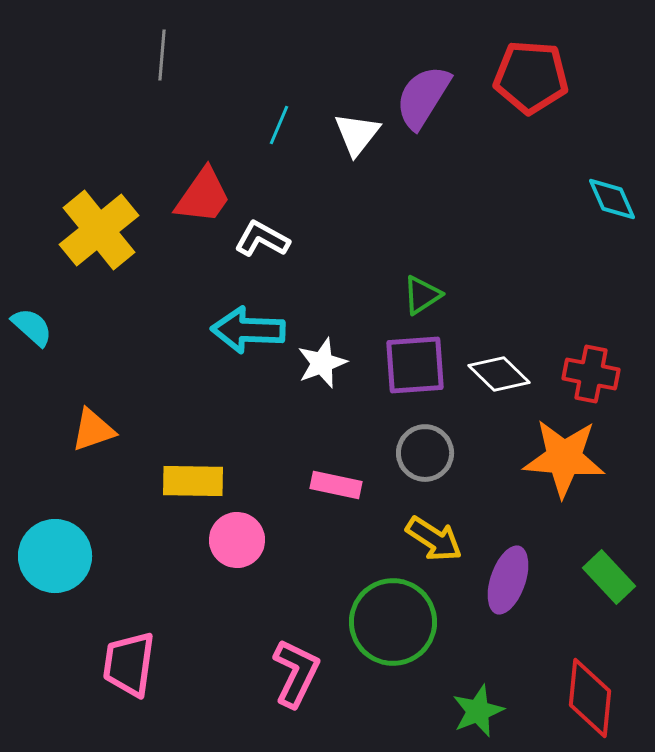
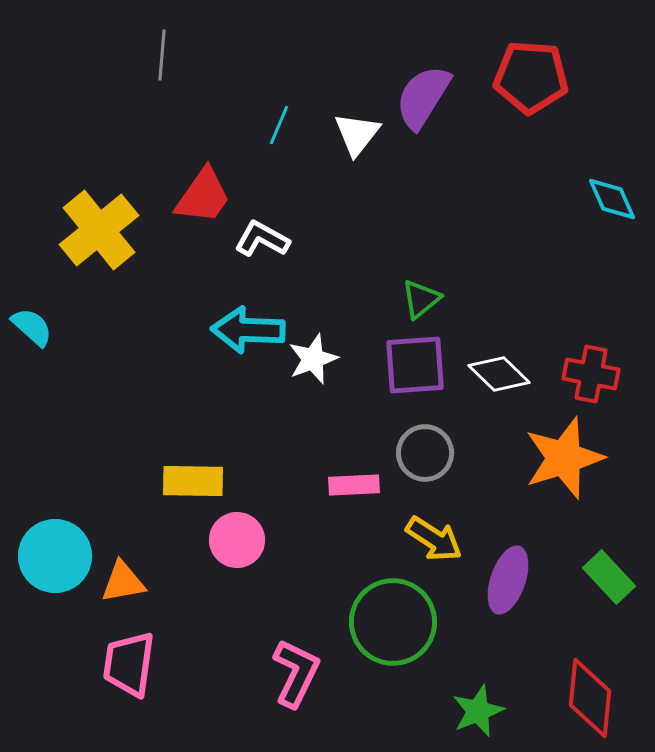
green triangle: moved 1 px left, 4 px down; rotated 6 degrees counterclockwise
white star: moved 9 px left, 4 px up
orange triangle: moved 30 px right, 152 px down; rotated 9 degrees clockwise
orange star: rotated 22 degrees counterclockwise
pink rectangle: moved 18 px right; rotated 15 degrees counterclockwise
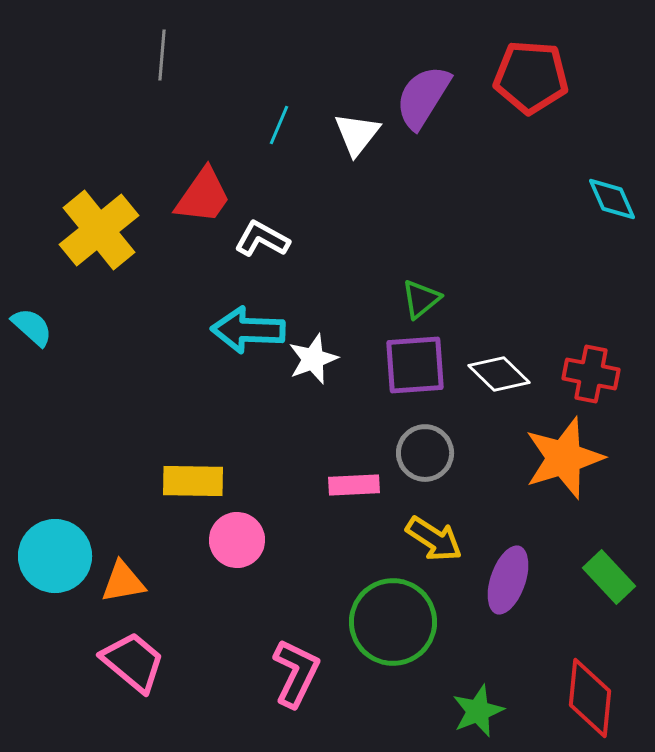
pink trapezoid: moved 4 px right, 2 px up; rotated 122 degrees clockwise
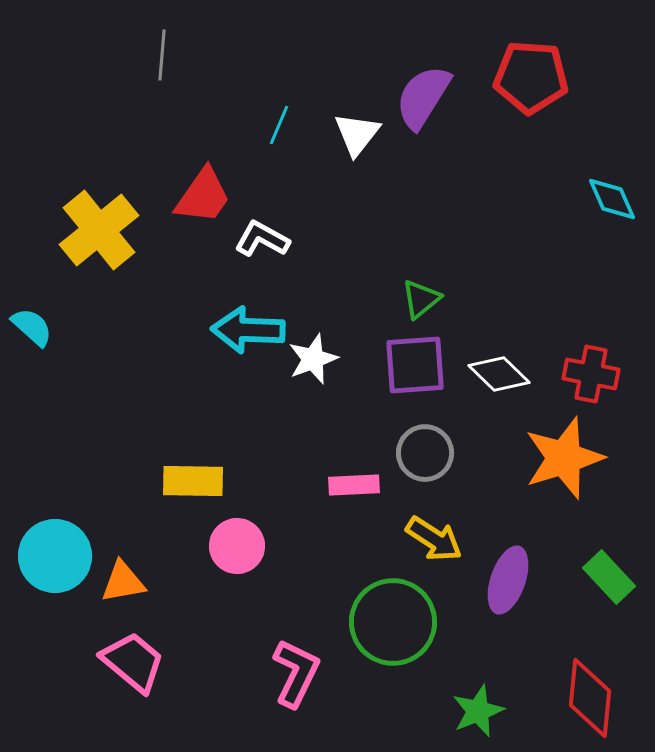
pink circle: moved 6 px down
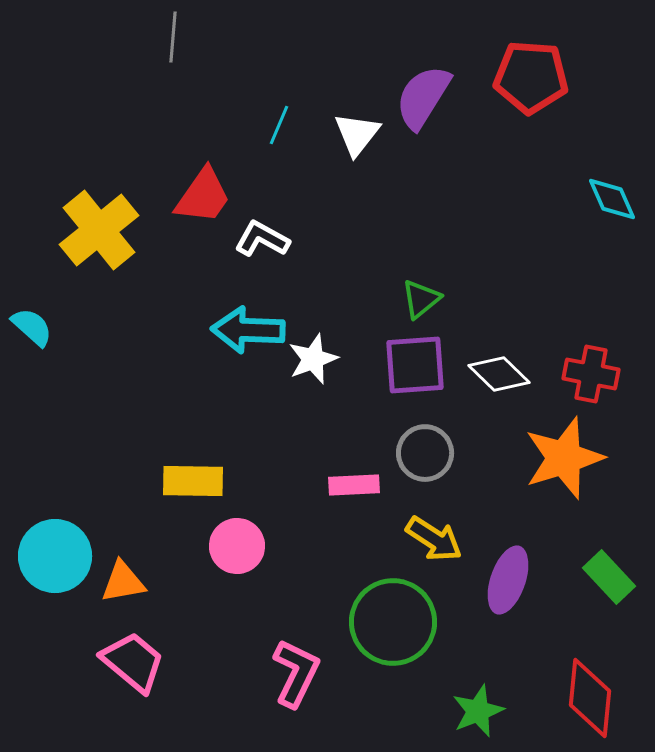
gray line: moved 11 px right, 18 px up
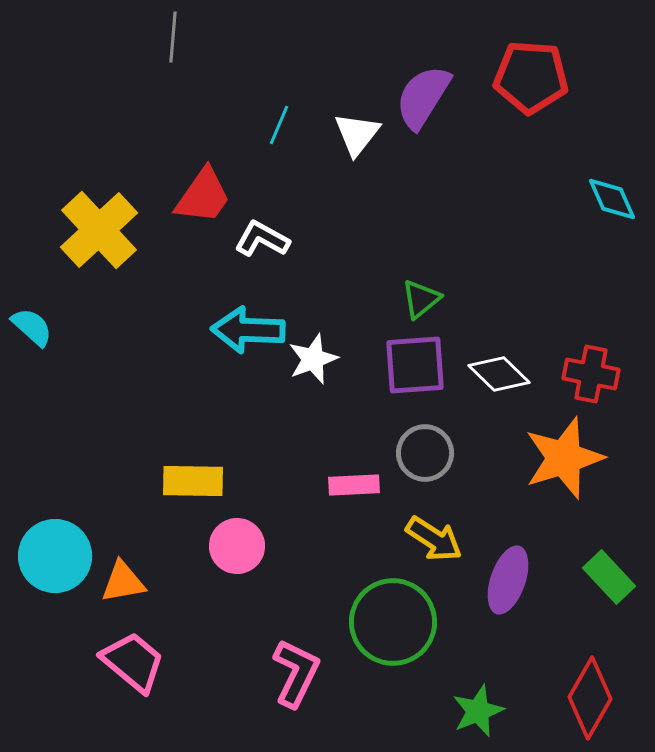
yellow cross: rotated 4 degrees counterclockwise
red diamond: rotated 24 degrees clockwise
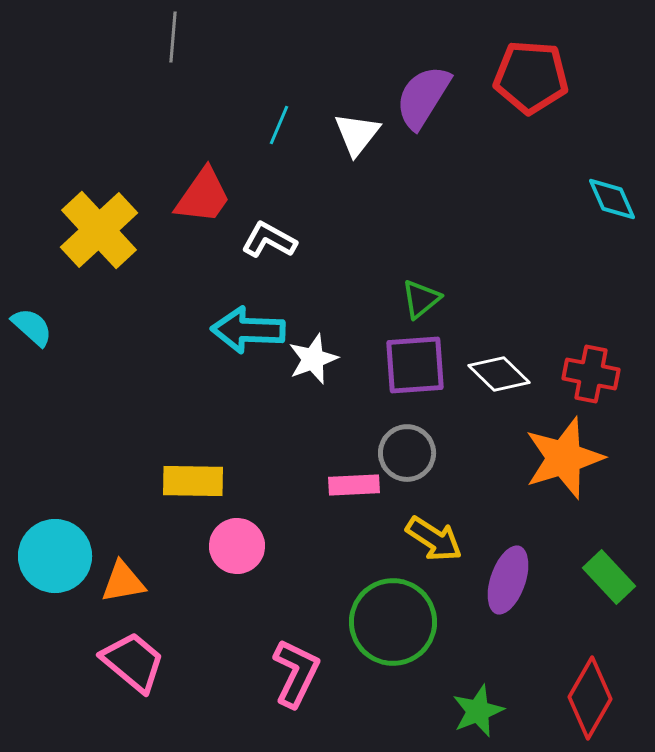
white L-shape: moved 7 px right, 1 px down
gray circle: moved 18 px left
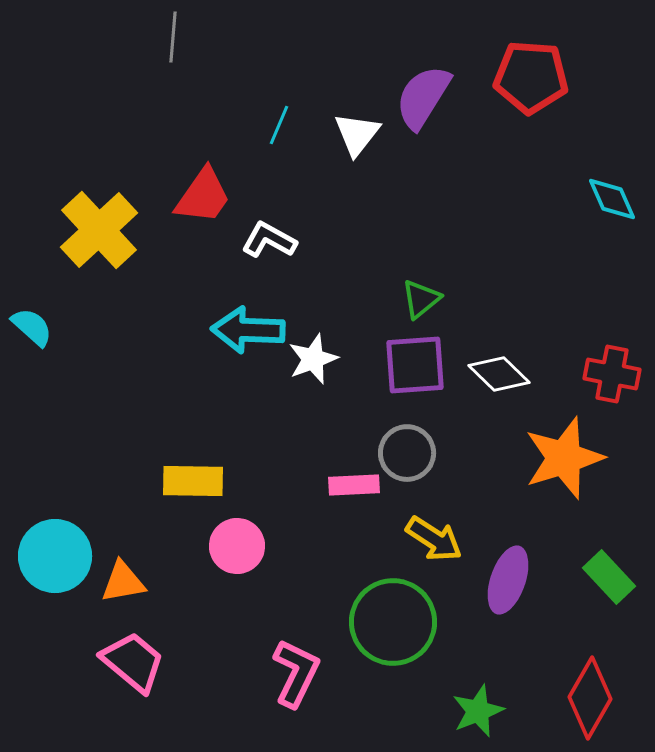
red cross: moved 21 px right
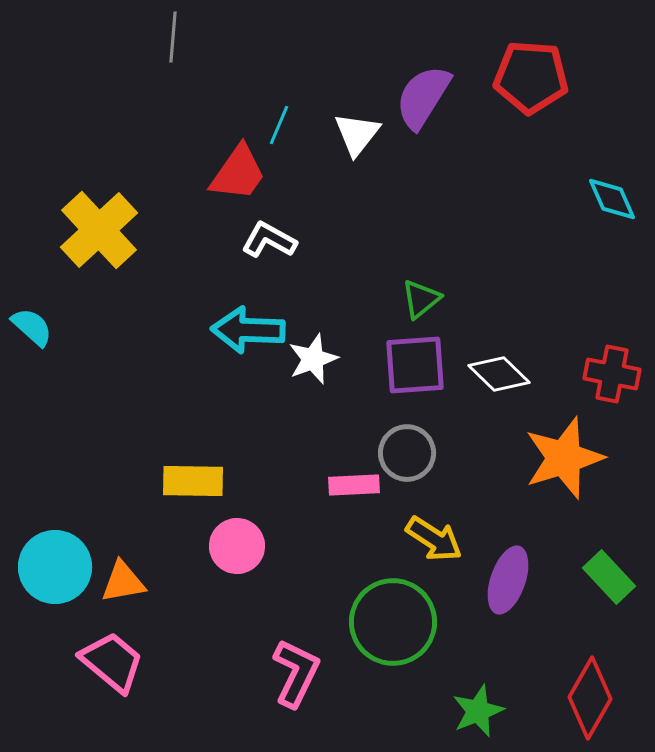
red trapezoid: moved 35 px right, 23 px up
cyan circle: moved 11 px down
pink trapezoid: moved 21 px left
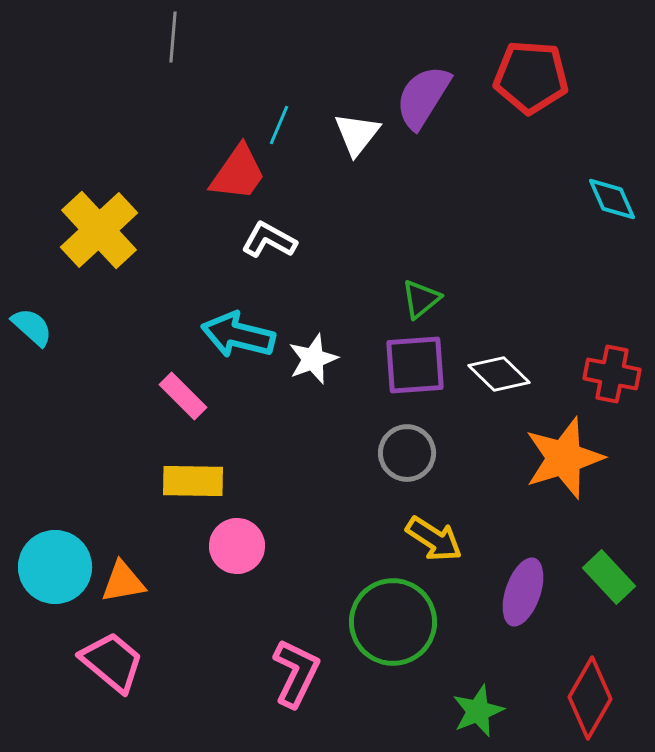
cyan arrow: moved 10 px left, 5 px down; rotated 12 degrees clockwise
pink rectangle: moved 171 px left, 89 px up; rotated 48 degrees clockwise
purple ellipse: moved 15 px right, 12 px down
